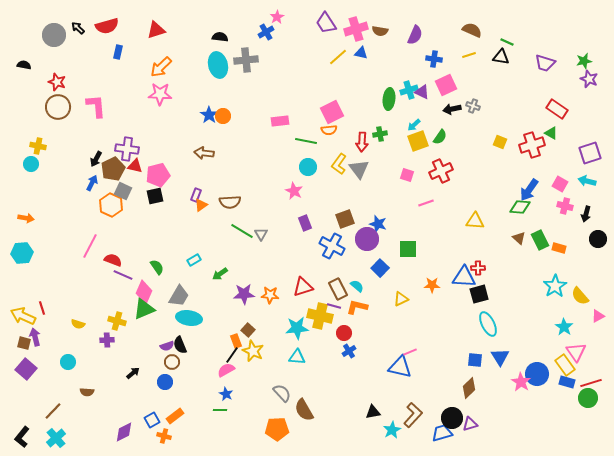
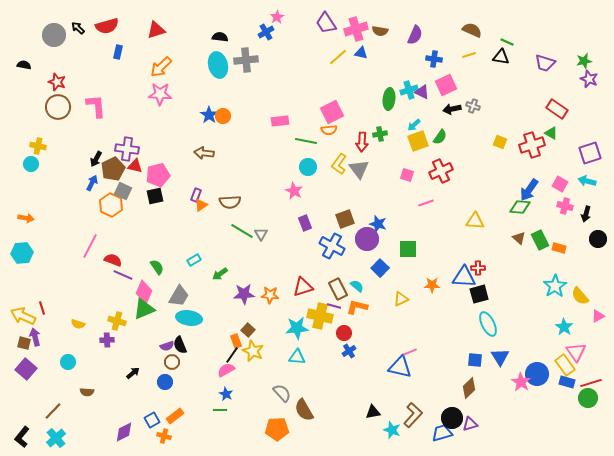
cyan star at (392, 430): rotated 24 degrees counterclockwise
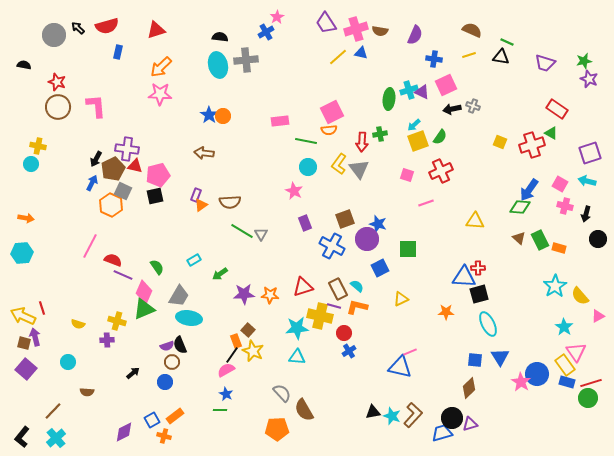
blue square at (380, 268): rotated 18 degrees clockwise
orange star at (432, 285): moved 14 px right, 27 px down
cyan star at (392, 430): moved 14 px up
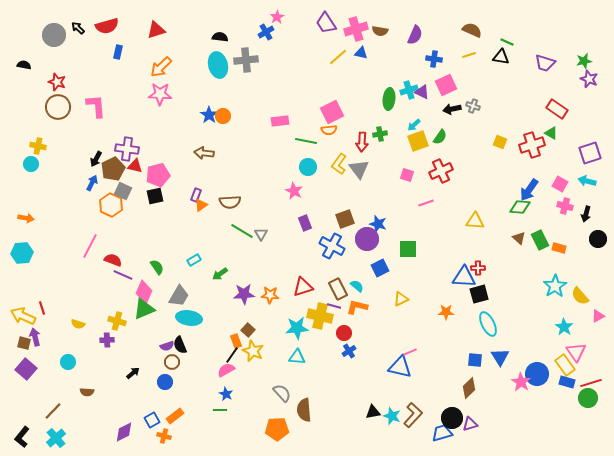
brown semicircle at (304, 410): rotated 25 degrees clockwise
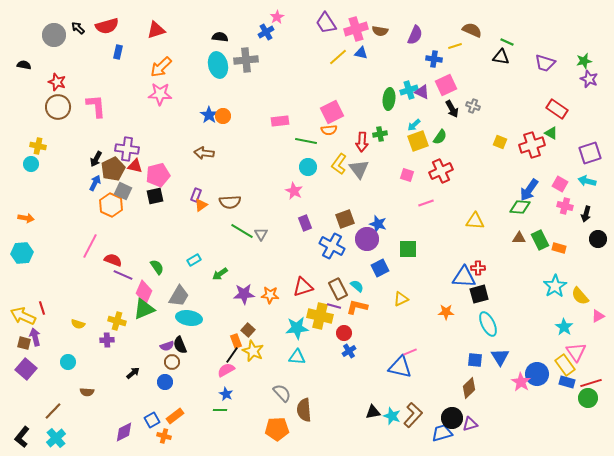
yellow line at (469, 55): moved 14 px left, 9 px up
black arrow at (452, 109): rotated 108 degrees counterclockwise
blue arrow at (92, 183): moved 3 px right
brown triangle at (519, 238): rotated 40 degrees counterclockwise
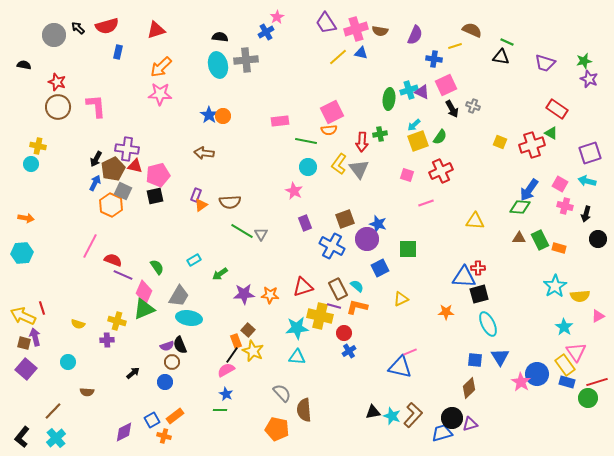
yellow semicircle at (580, 296): rotated 54 degrees counterclockwise
red line at (591, 383): moved 6 px right, 1 px up
orange pentagon at (277, 429): rotated 15 degrees clockwise
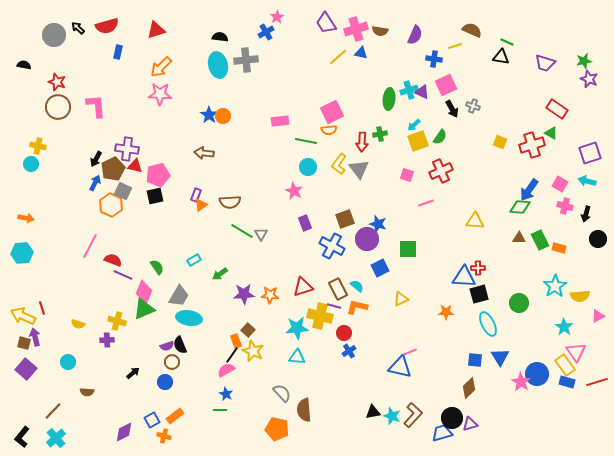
green circle at (588, 398): moved 69 px left, 95 px up
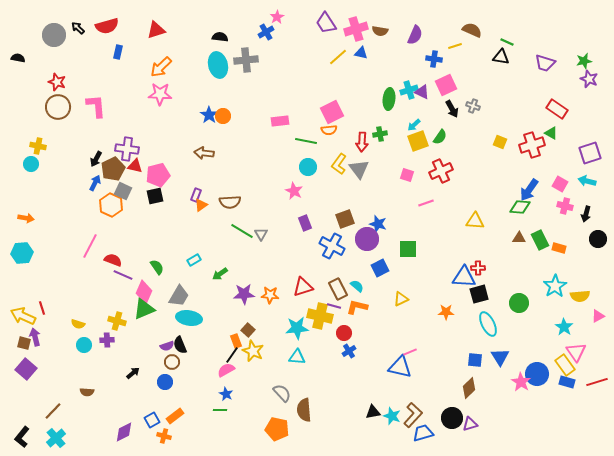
black semicircle at (24, 65): moved 6 px left, 7 px up
cyan circle at (68, 362): moved 16 px right, 17 px up
blue trapezoid at (442, 433): moved 19 px left
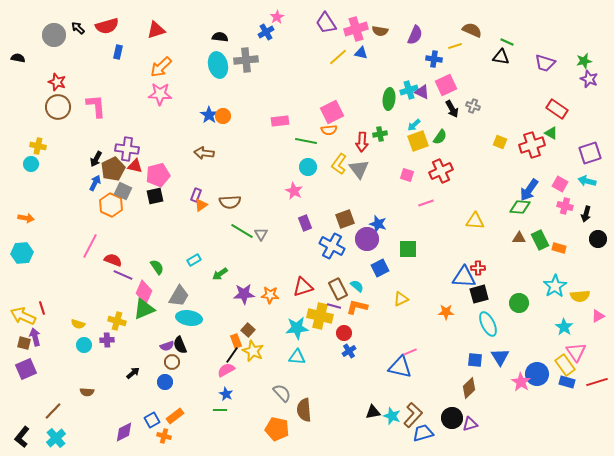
purple square at (26, 369): rotated 25 degrees clockwise
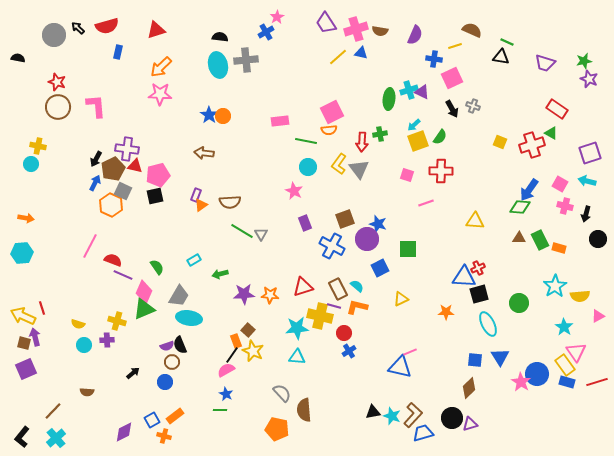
pink square at (446, 85): moved 6 px right, 7 px up
red cross at (441, 171): rotated 25 degrees clockwise
red cross at (478, 268): rotated 24 degrees counterclockwise
green arrow at (220, 274): rotated 21 degrees clockwise
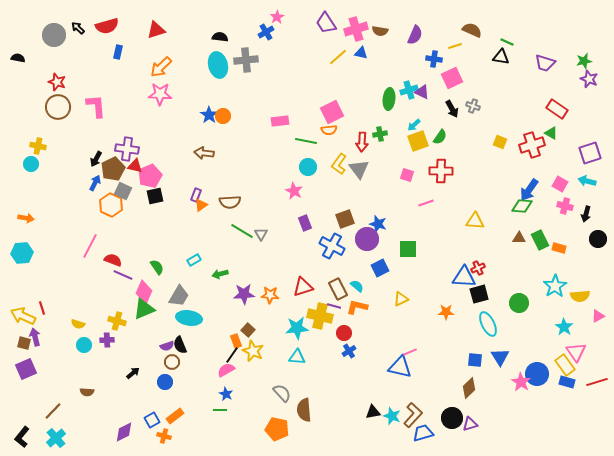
pink pentagon at (158, 175): moved 8 px left, 1 px down; rotated 10 degrees counterclockwise
green diamond at (520, 207): moved 2 px right, 1 px up
